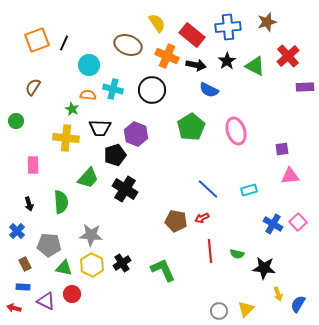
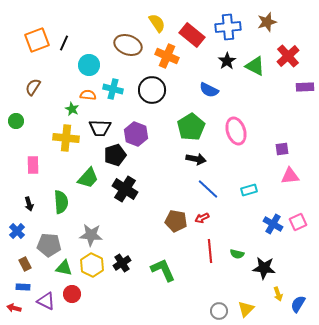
black arrow at (196, 65): moved 94 px down
pink square at (298, 222): rotated 18 degrees clockwise
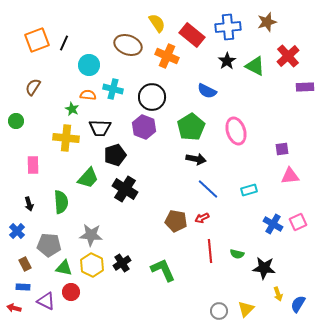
black circle at (152, 90): moved 7 px down
blue semicircle at (209, 90): moved 2 px left, 1 px down
purple hexagon at (136, 134): moved 8 px right, 7 px up
red circle at (72, 294): moved 1 px left, 2 px up
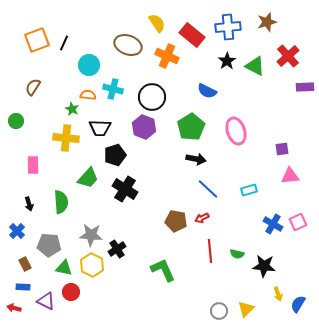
black cross at (122, 263): moved 5 px left, 14 px up
black star at (264, 268): moved 2 px up
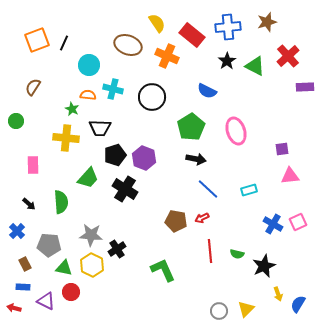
purple hexagon at (144, 127): moved 31 px down
black arrow at (29, 204): rotated 32 degrees counterclockwise
black star at (264, 266): rotated 30 degrees counterclockwise
